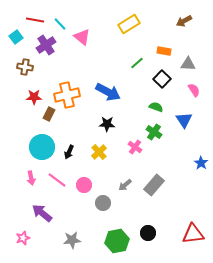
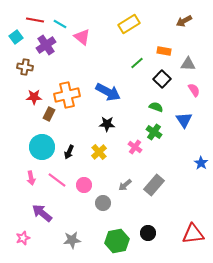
cyan line: rotated 16 degrees counterclockwise
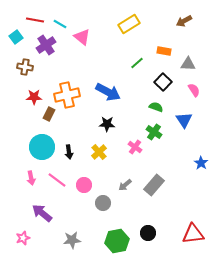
black square: moved 1 px right, 3 px down
black arrow: rotated 32 degrees counterclockwise
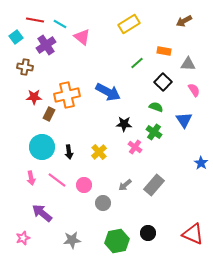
black star: moved 17 px right
red triangle: rotated 30 degrees clockwise
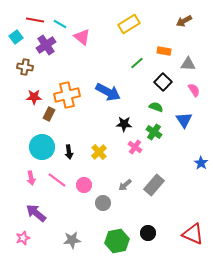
purple arrow: moved 6 px left
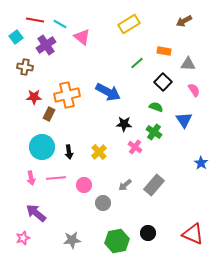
pink line: moved 1 px left, 2 px up; rotated 42 degrees counterclockwise
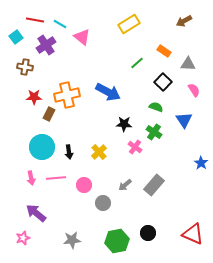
orange rectangle: rotated 24 degrees clockwise
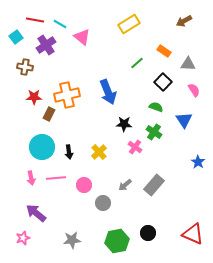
blue arrow: rotated 40 degrees clockwise
blue star: moved 3 px left, 1 px up
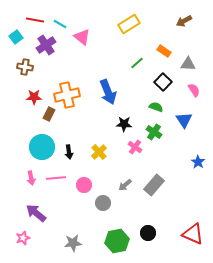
gray star: moved 1 px right, 3 px down
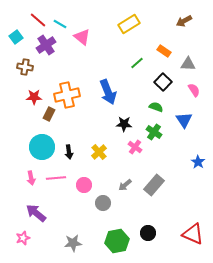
red line: moved 3 px right; rotated 30 degrees clockwise
